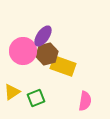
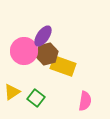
pink circle: moved 1 px right
green square: rotated 30 degrees counterclockwise
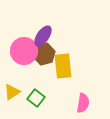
brown hexagon: moved 3 px left
yellow rectangle: rotated 65 degrees clockwise
pink semicircle: moved 2 px left, 2 px down
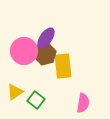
purple ellipse: moved 3 px right, 2 px down
brown hexagon: moved 1 px right
yellow triangle: moved 3 px right
green square: moved 2 px down
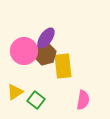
pink semicircle: moved 3 px up
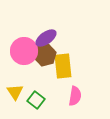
purple ellipse: rotated 20 degrees clockwise
brown hexagon: moved 1 px down
yellow triangle: rotated 30 degrees counterclockwise
pink semicircle: moved 8 px left, 4 px up
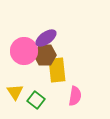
brown hexagon: rotated 15 degrees clockwise
yellow rectangle: moved 6 px left, 4 px down
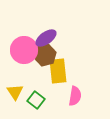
pink circle: moved 1 px up
brown hexagon: rotated 15 degrees counterclockwise
yellow rectangle: moved 1 px right, 1 px down
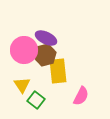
purple ellipse: rotated 60 degrees clockwise
yellow triangle: moved 7 px right, 7 px up
pink semicircle: moved 6 px right; rotated 18 degrees clockwise
